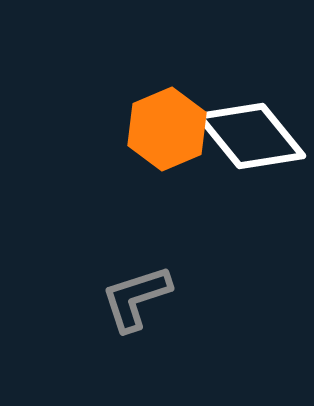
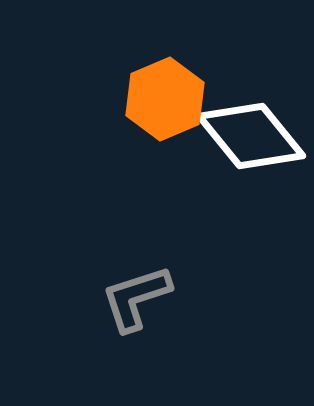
orange hexagon: moved 2 px left, 30 px up
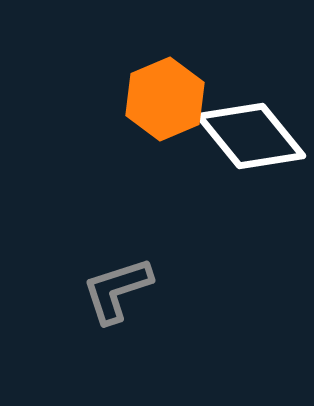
gray L-shape: moved 19 px left, 8 px up
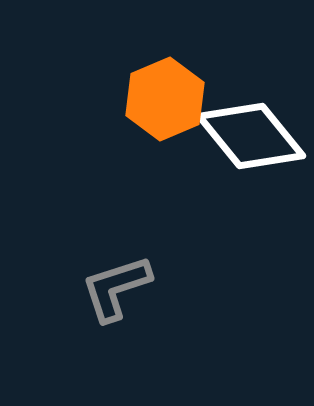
gray L-shape: moved 1 px left, 2 px up
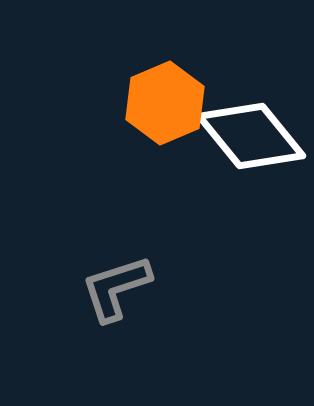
orange hexagon: moved 4 px down
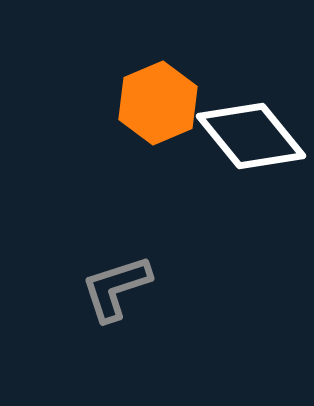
orange hexagon: moved 7 px left
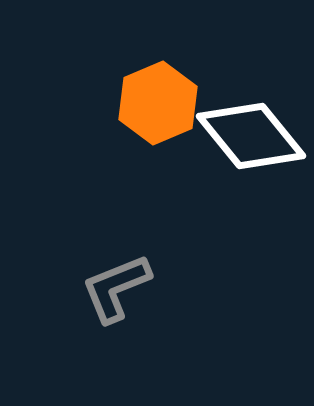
gray L-shape: rotated 4 degrees counterclockwise
